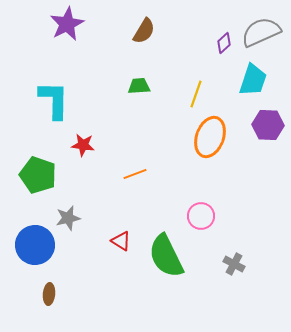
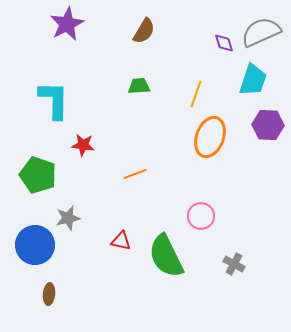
purple diamond: rotated 65 degrees counterclockwise
red triangle: rotated 20 degrees counterclockwise
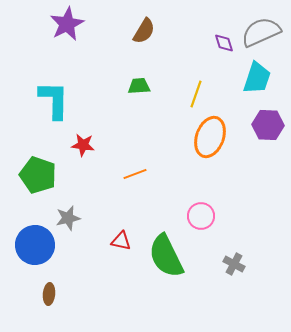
cyan trapezoid: moved 4 px right, 2 px up
